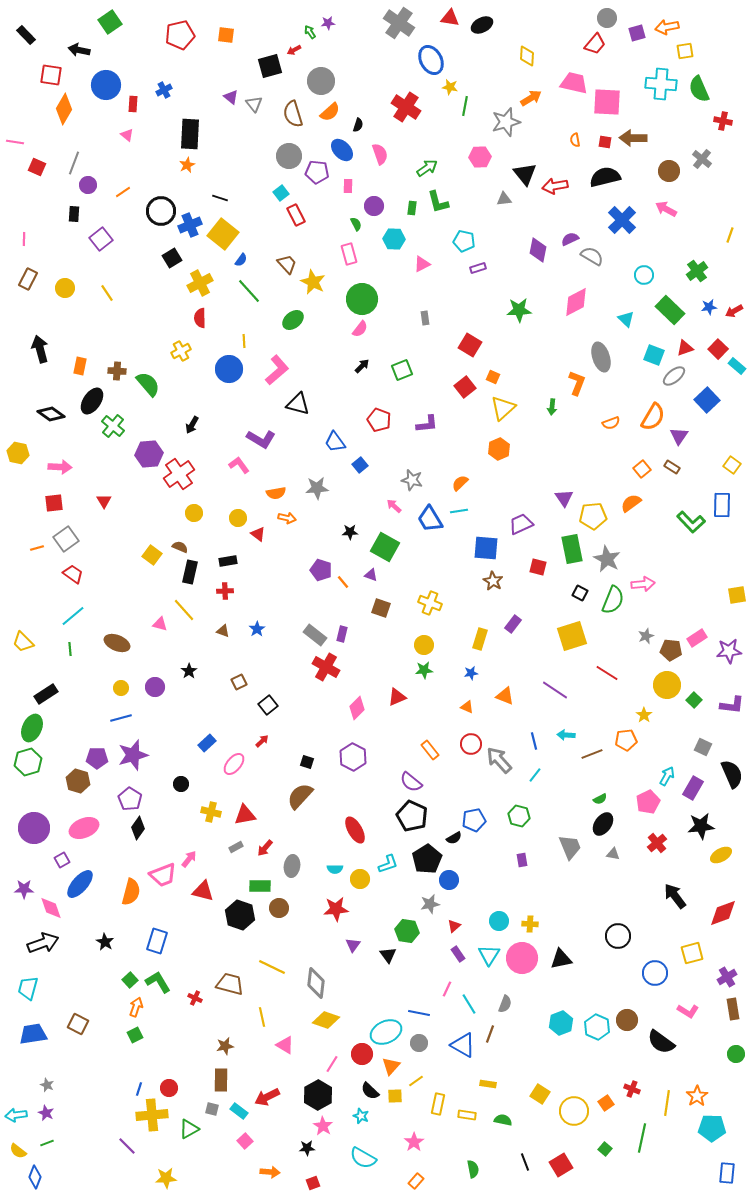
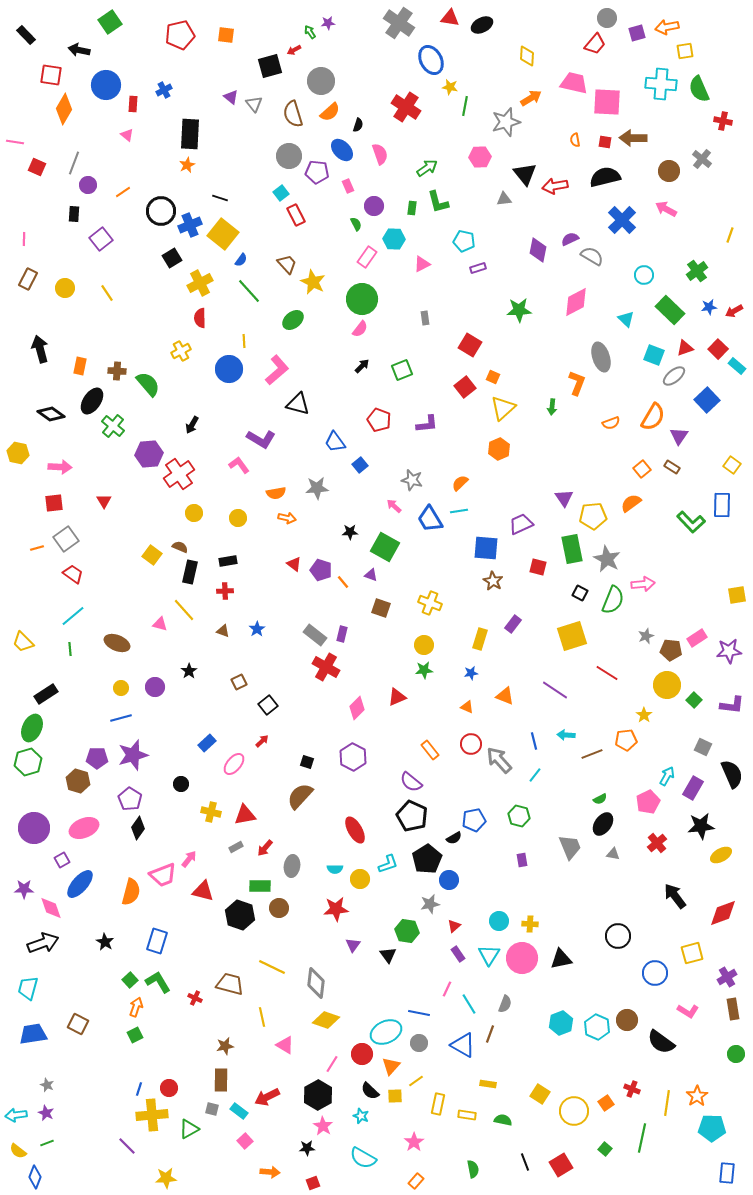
pink rectangle at (348, 186): rotated 24 degrees counterclockwise
pink rectangle at (349, 254): moved 18 px right, 3 px down; rotated 50 degrees clockwise
red triangle at (258, 534): moved 36 px right, 30 px down
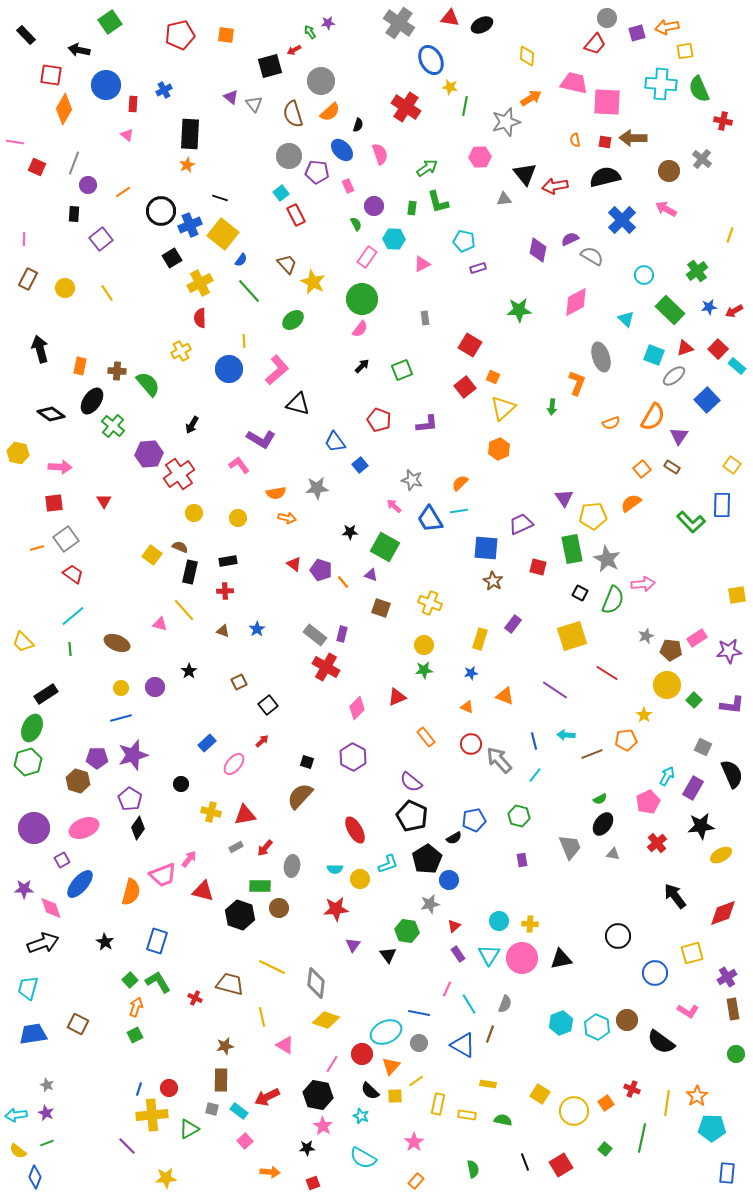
orange rectangle at (430, 750): moved 4 px left, 13 px up
black hexagon at (318, 1095): rotated 20 degrees counterclockwise
